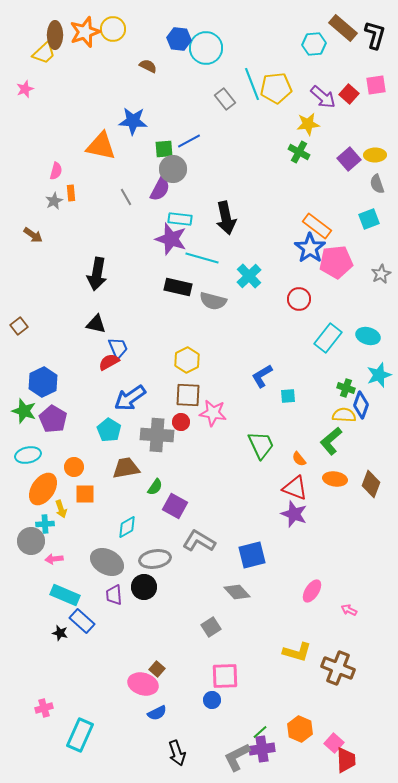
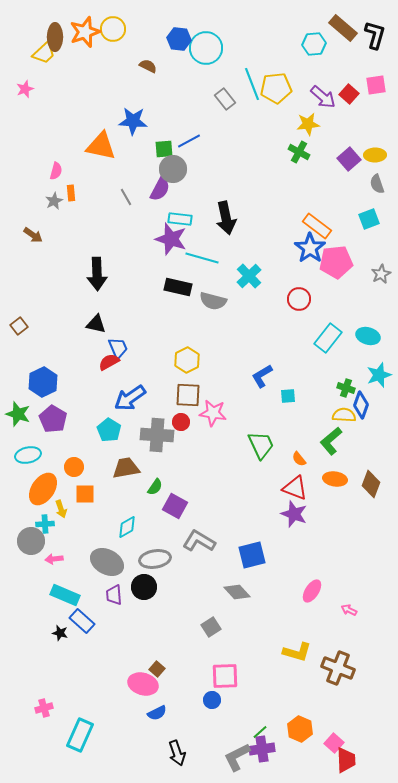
brown ellipse at (55, 35): moved 2 px down
black arrow at (97, 274): rotated 12 degrees counterclockwise
green star at (24, 411): moved 6 px left, 3 px down
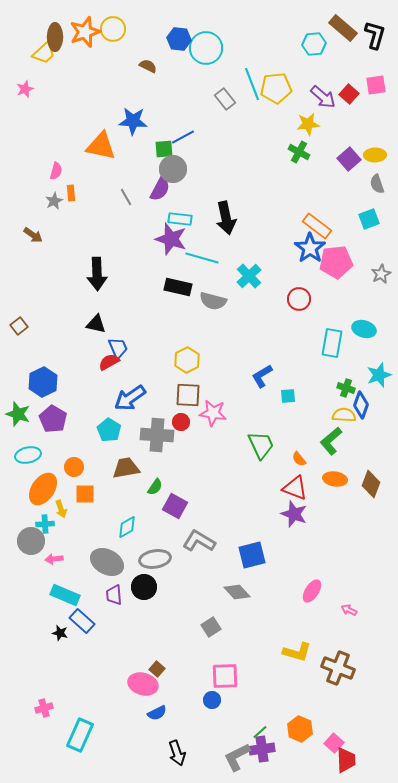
blue line at (189, 141): moved 6 px left, 4 px up
cyan ellipse at (368, 336): moved 4 px left, 7 px up
cyan rectangle at (328, 338): moved 4 px right, 5 px down; rotated 28 degrees counterclockwise
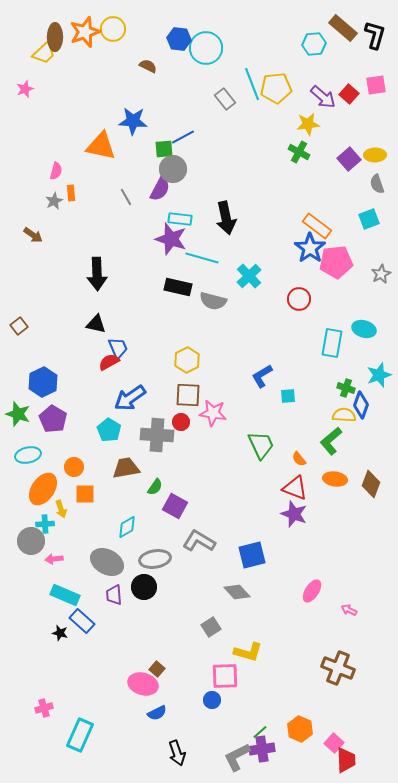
yellow L-shape at (297, 652): moved 49 px left
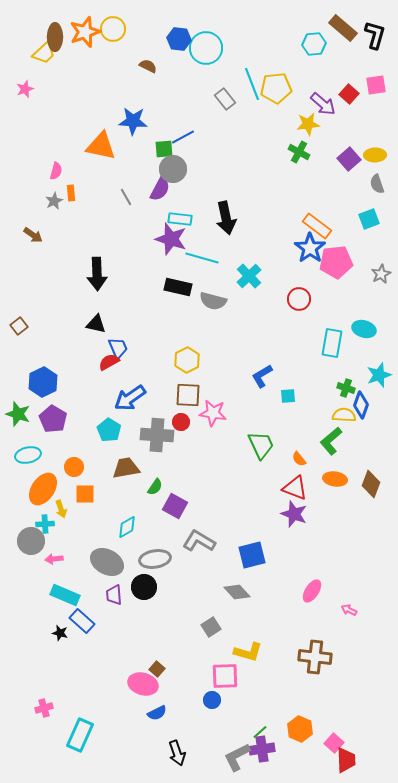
purple arrow at (323, 97): moved 7 px down
brown cross at (338, 668): moved 23 px left, 11 px up; rotated 16 degrees counterclockwise
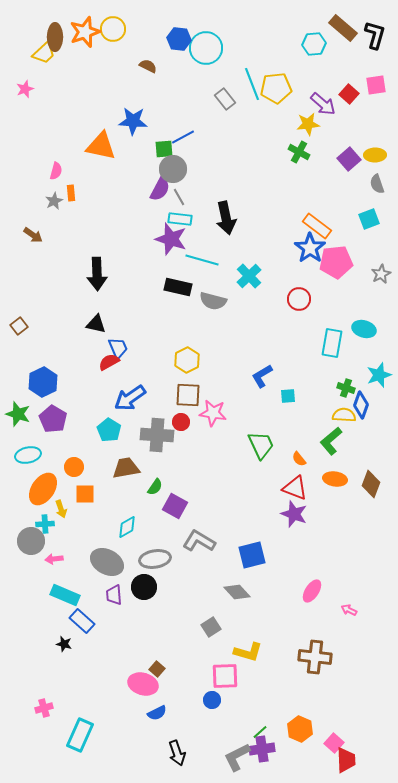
gray line at (126, 197): moved 53 px right
cyan line at (202, 258): moved 2 px down
black star at (60, 633): moved 4 px right, 11 px down
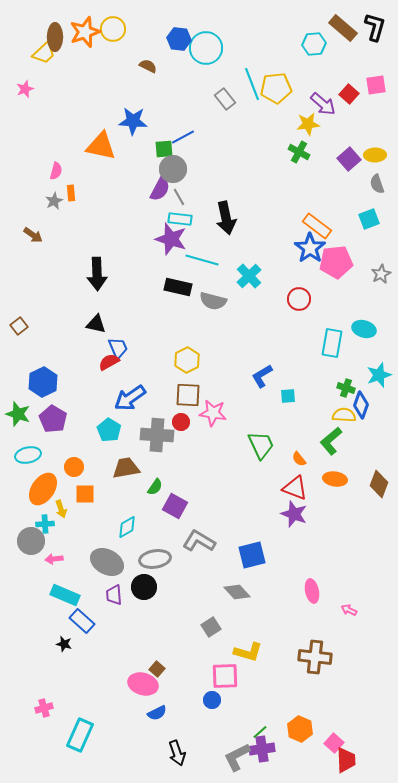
black L-shape at (375, 35): moved 8 px up
brown diamond at (371, 484): moved 8 px right
pink ellipse at (312, 591): rotated 45 degrees counterclockwise
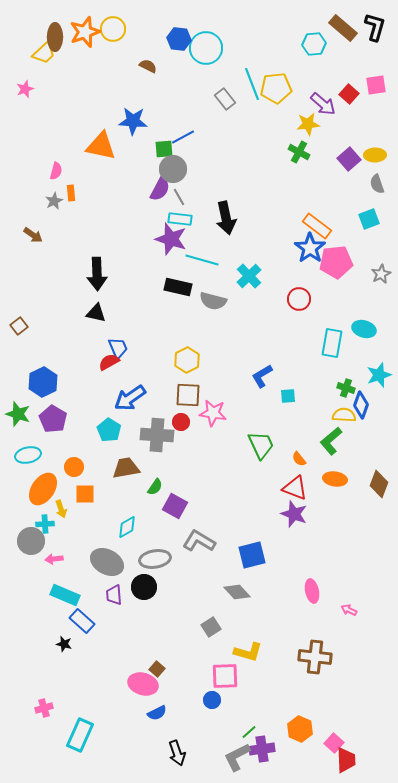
black triangle at (96, 324): moved 11 px up
green line at (260, 732): moved 11 px left
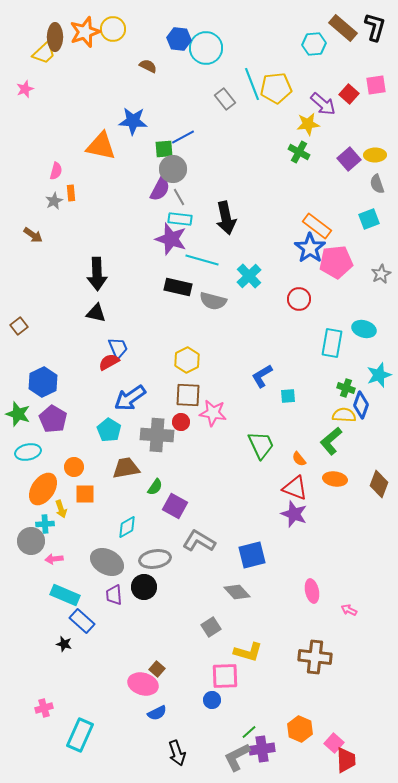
cyan ellipse at (28, 455): moved 3 px up
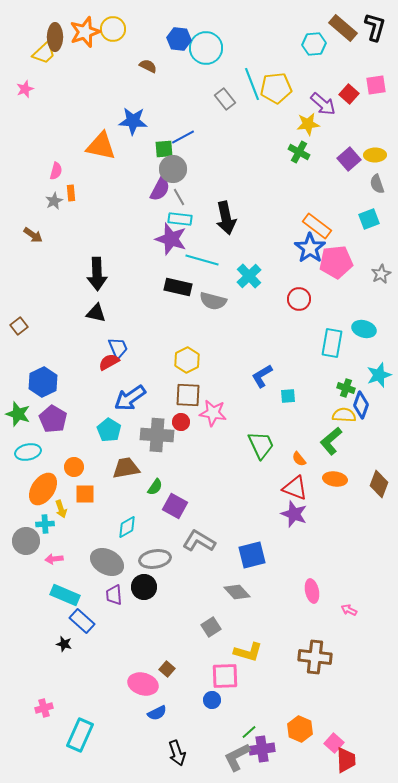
gray circle at (31, 541): moved 5 px left
brown square at (157, 669): moved 10 px right
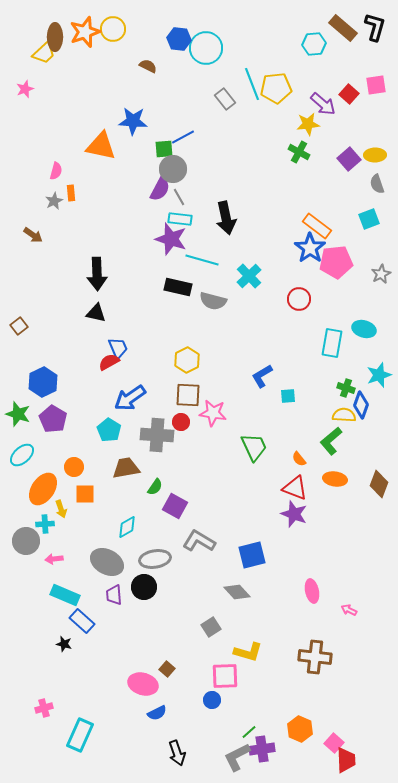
green trapezoid at (261, 445): moved 7 px left, 2 px down
cyan ellipse at (28, 452): moved 6 px left, 3 px down; rotated 30 degrees counterclockwise
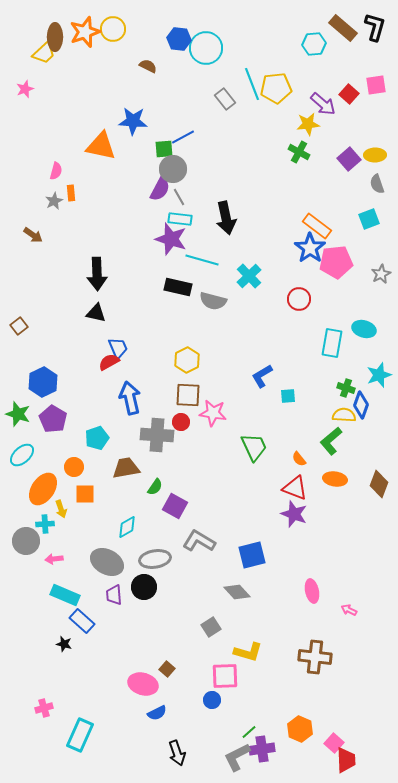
blue arrow at (130, 398): rotated 112 degrees clockwise
cyan pentagon at (109, 430): moved 12 px left, 8 px down; rotated 20 degrees clockwise
